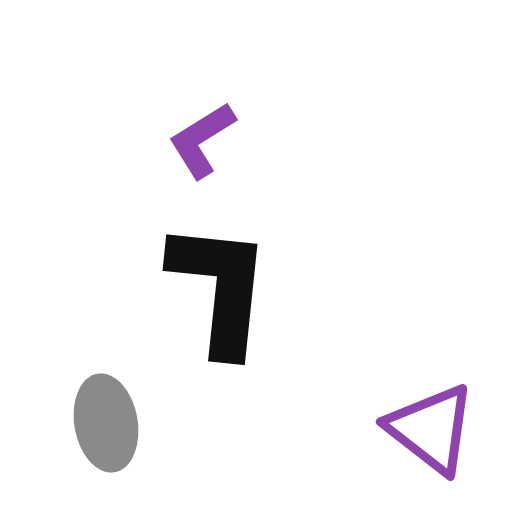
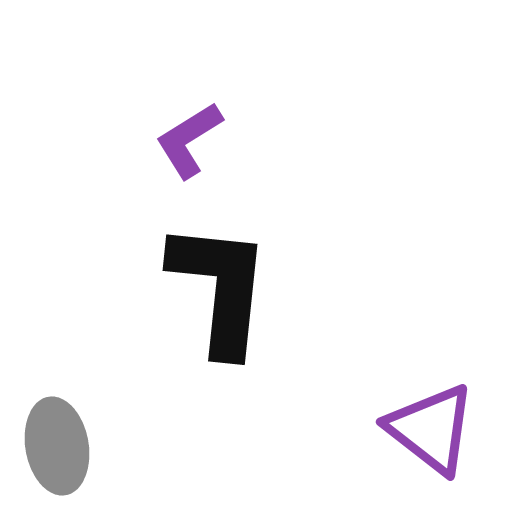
purple L-shape: moved 13 px left
gray ellipse: moved 49 px left, 23 px down
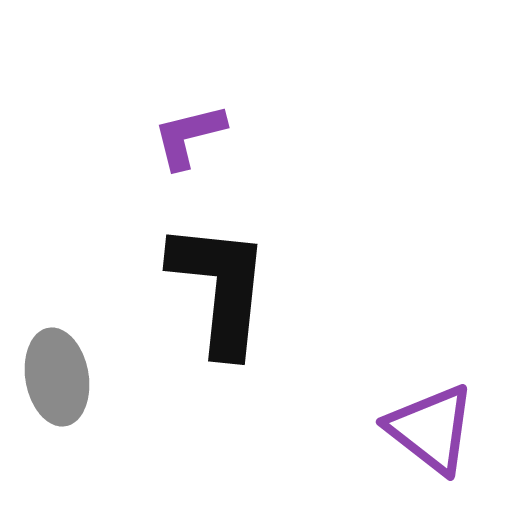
purple L-shape: moved 4 px up; rotated 18 degrees clockwise
gray ellipse: moved 69 px up
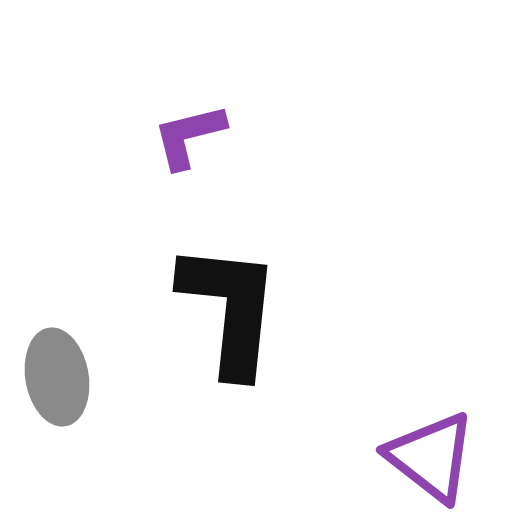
black L-shape: moved 10 px right, 21 px down
purple triangle: moved 28 px down
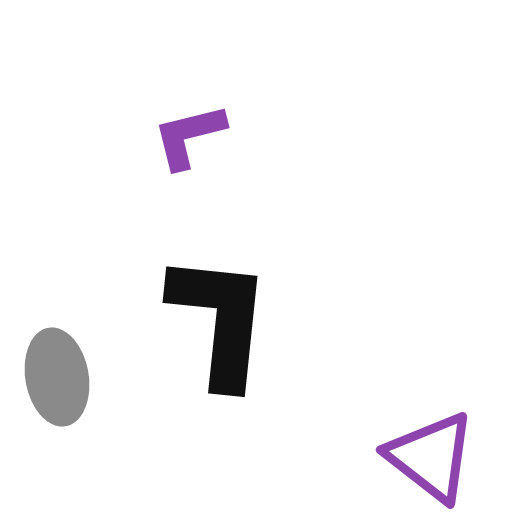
black L-shape: moved 10 px left, 11 px down
